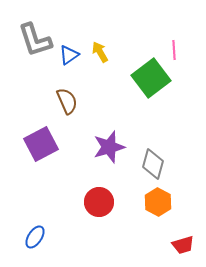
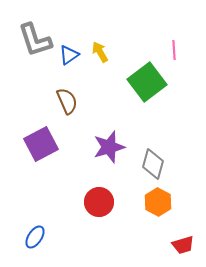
green square: moved 4 px left, 4 px down
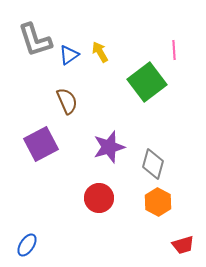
red circle: moved 4 px up
blue ellipse: moved 8 px left, 8 px down
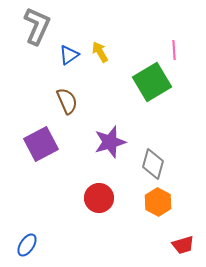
gray L-shape: moved 2 px right, 14 px up; rotated 138 degrees counterclockwise
green square: moved 5 px right; rotated 6 degrees clockwise
purple star: moved 1 px right, 5 px up
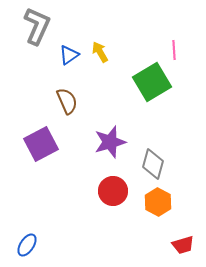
red circle: moved 14 px right, 7 px up
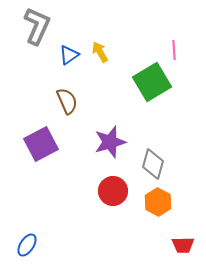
red trapezoid: rotated 15 degrees clockwise
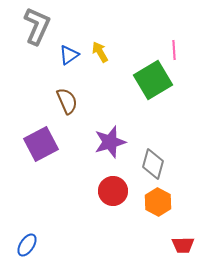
green square: moved 1 px right, 2 px up
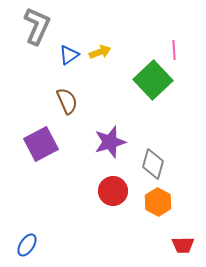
yellow arrow: rotated 100 degrees clockwise
green square: rotated 12 degrees counterclockwise
